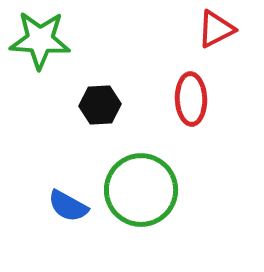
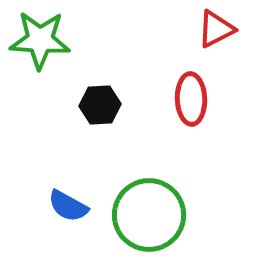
green circle: moved 8 px right, 25 px down
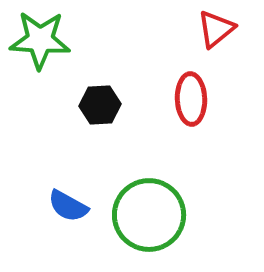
red triangle: rotated 12 degrees counterclockwise
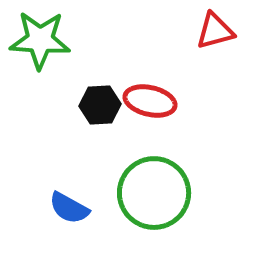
red triangle: moved 1 px left, 2 px down; rotated 24 degrees clockwise
red ellipse: moved 41 px left, 2 px down; rotated 75 degrees counterclockwise
blue semicircle: moved 1 px right, 2 px down
green circle: moved 5 px right, 22 px up
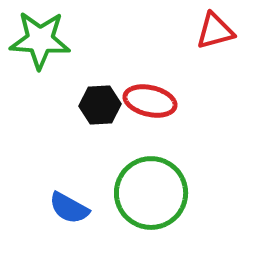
green circle: moved 3 px left
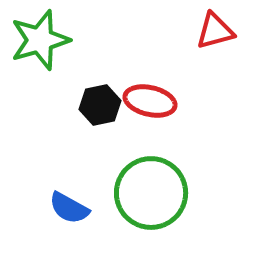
green star: rotated 20 degrees counterclockwise
black hexagon: rotated 9 degrees counterclockwise
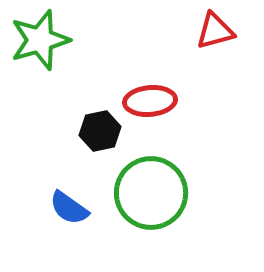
red ellipse: rotated 18 degrees counterclockwise
black hexagon: moved 26 px down
blue semicircle: rotated 6 degrees clockwise
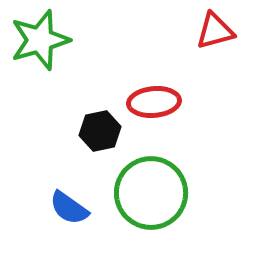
red ellipse: moved 4 px right, 1 px down
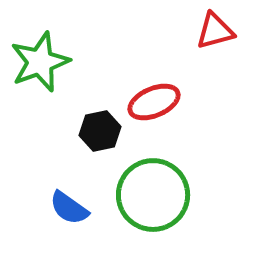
green star: moved 22 px down; rotated 4 degrees counterclockwise
red ellipse: rotated 18 degrees counterclockwise
green circle: moved 2 px right, 2 px down
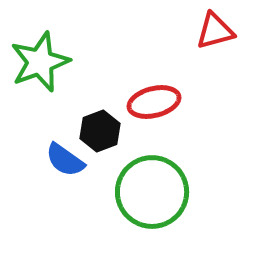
red ellipse: rotated 9 degrees clockwise
black hexagon: rotated 9 degrees counterclockwise
green circle: moved 1 px left, 3 px up
blue semicircle: moved 4 px left, 48 px up
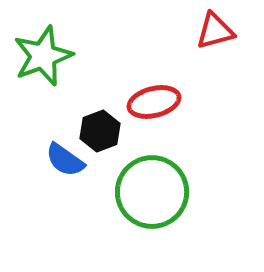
green star: moved 3 px right, 6 px up
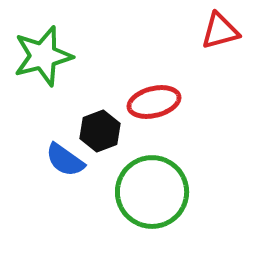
red triangle: moved 5 px right
green star: rotated 6 degrees clockwise
